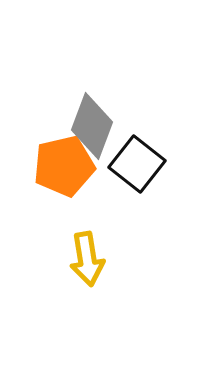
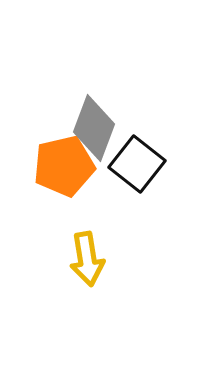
gray diamond: moved 2 px right, 2 px down
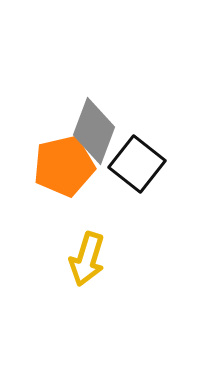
gray diamond: moved 3 px down
yellow arrow: rotated 26 degrees clockwise
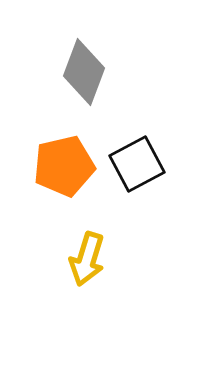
gray diamond: moved 10 px left, 59 px up
black square: rotated 24 degrees clockwise
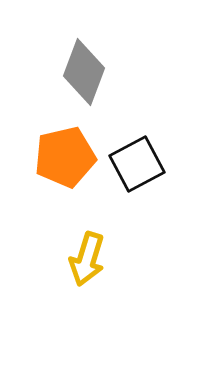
orange pentagon: moved 1 px right, 9 px up
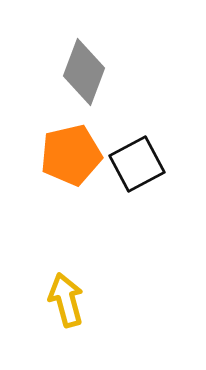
orange pentagon: moved 6 px right, 2 px up
yellow arrow: moved 21 px left, 41 px down; rotated 148 degrees clockwise
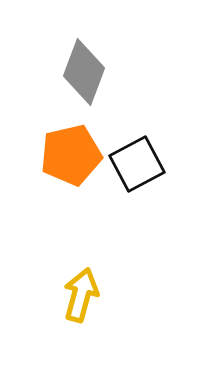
yellow arrow: moved 15 px right, 5 px up; rotated 30 degrees clockwise
